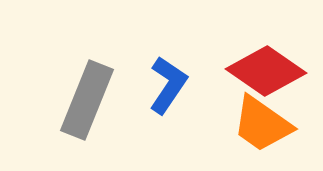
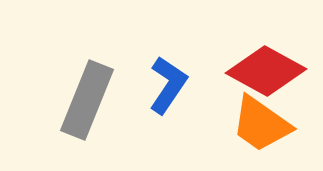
red diamond: rotated 6 degrees counterclockwise
orange trapezoid: moved 1 px left
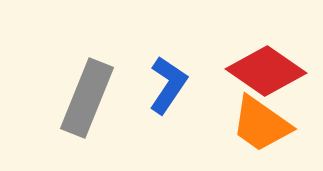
red diamond: rotated 6 degrees clockwise
gray rectangle: moved 2 px up
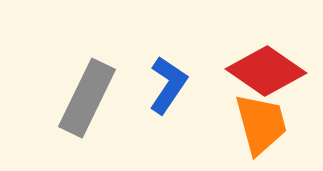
gray rectangle: rotated 4 degrees clockwise
orange trapezoid: rotated 140 degrees counterclockwise
